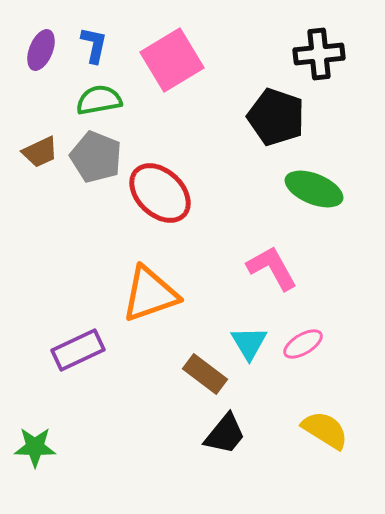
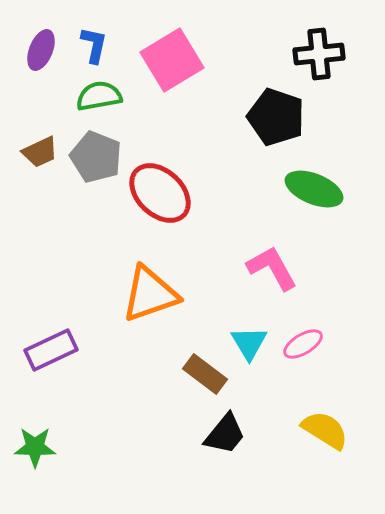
green semicircle: moved 4 px up
purple rectangle: moved 27 px left
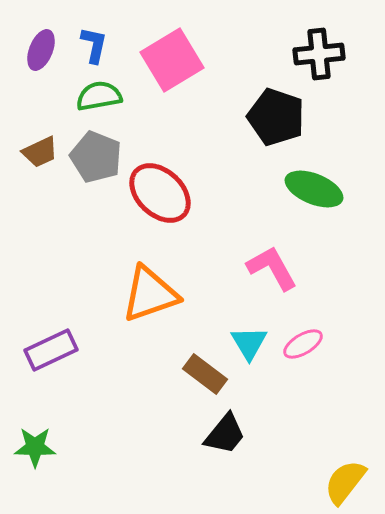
yellow semicircle: moved 20 px right, 52 px down; rotated 84 degrees counterclockwise
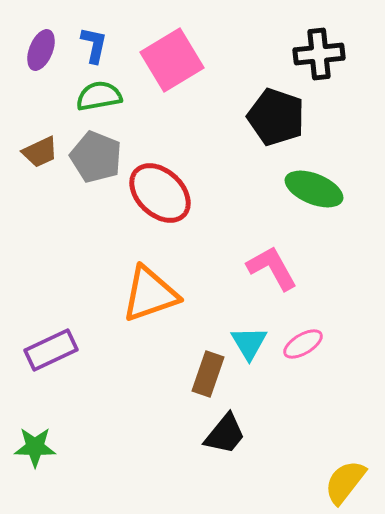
brown rectangle: moved 3 px right; rotated 72 degrees clockwise
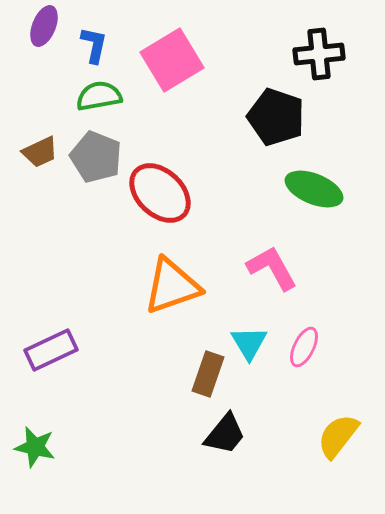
purple ellipse: moved 3 px right, 24 px up
orange triangle: moved 22 px right, 8 px up
pink ellipse: moved 1 px right, 3 px down; rotated 33 degrees counterclockwise
green star: rotated 12 degrees clockwise
yellow semicircle: moved 7 px left, 46 px up
